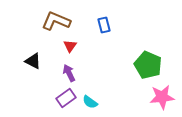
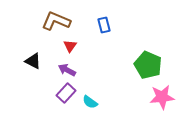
purple arrow: moved 2 px left, 3 px up; rotated 36 degrees counterclockwise
purple rectangle: moved 5 px up; rotated 12 degrees counterclockwise
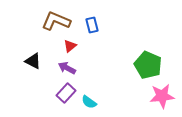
blue rectangle: moved 12 px left
red triangle: rotated 16 degrees clockwise
purple arrow: moved 2 px up
pink star: moved 1 px up
cyan semicircle: moved 1 px left
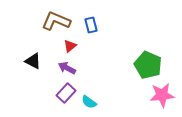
blue rectangle: moved 1 px left
pink star: moved 1 px up
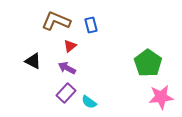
green pentagon: moved 2 px up; rotated 12 degrees clockwise
pink star: moved 1 px left, 2 px down
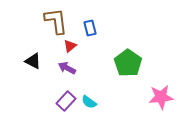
brown L-shape: rotated 60 degrees clockwise
blue rectangle: moved 1 px left, 3 px down
green pentagon: moved 20 px left
purple rectangle: moved 8 px down
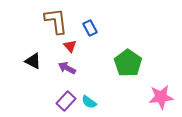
blue rectangle: rotated 14 degrees counterclockwise
red triangle: rotated 32 degrees counterclockwise
